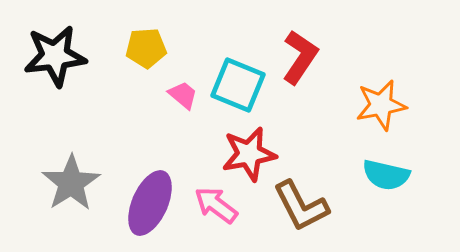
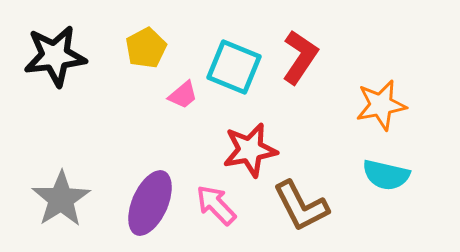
yellow pentagon: rotated 24 degrees counterclockwise
cyan square: moved 4 px left, 18 px up
pink trapezoid: rotated 100 degrees clockwise
red star: moved 1 px right, 4 px up
gray star: moved 10 px left, 16 px down
pink arrow: rotated 9 degrees clockwise
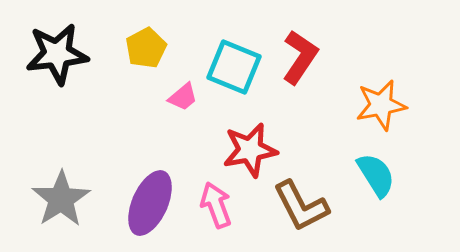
black star: moved 2 px right, 2 px up
pink trapezoid: moved 2 px down
cyan semicircle: moved 10 px left; rotated 135 degrees counterclockwise
pink arrow: rotated 24 degrees clockwise
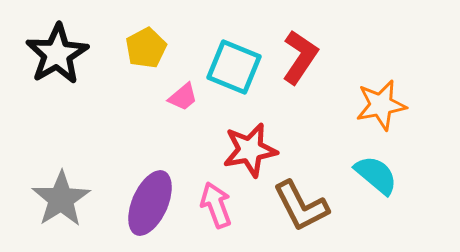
black star: rotated 24 degrees counterclockwise
cyan semicircle: rotated 18 degrees counterclockwise
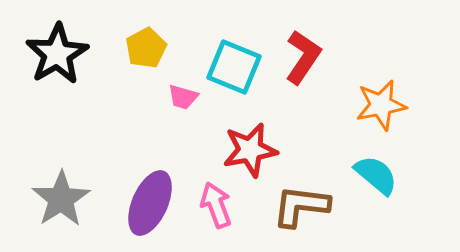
red L-shape: moved 3 px right
pink trapezoid: rotated 56 degrees clockwise
brown L-shape: rotated 124 degrees clockwise
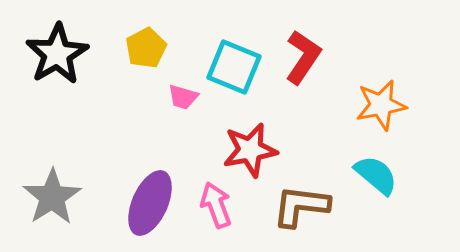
gray star: moved 9 px left, 2 px up
